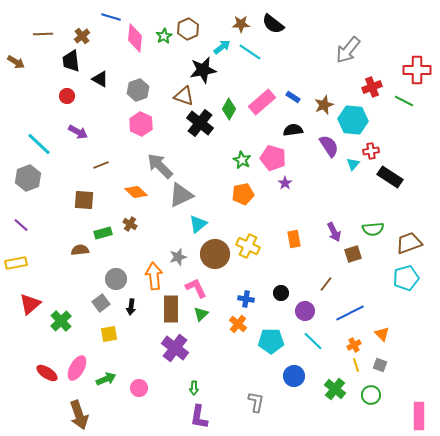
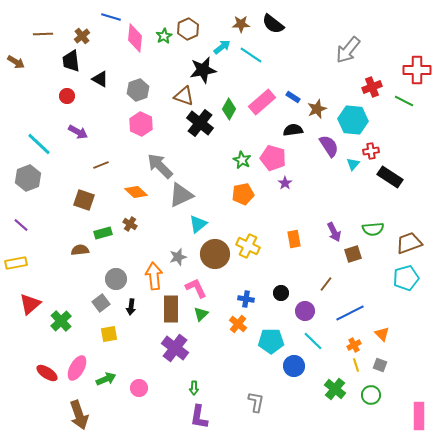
cyan line at (250, 52): moved 1 px right, 3 px down
brown star at (324, 105): moved 7 px left, 4 px down
brown square at (84, 200): rotated 15 degrees clockwise
blue circle at (294, 376): moved 10 px up
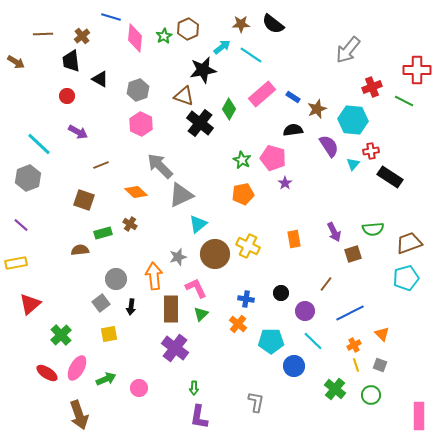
pink rectangle at (262, 102): moved 8 px up
green cross at (61, 321): moved 14 px down
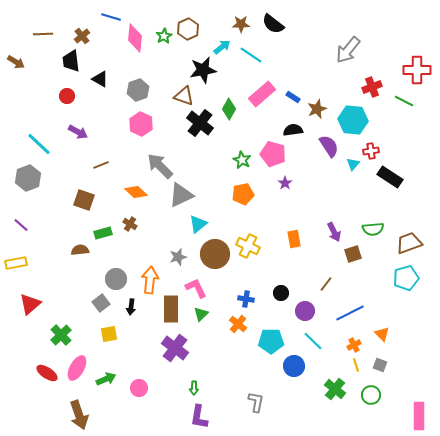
pink pentagon at (273, 158): moved 4 px up
orange arrow at (154, 276): moved 4 px left, 4 px down; rotated 12 degrees clockwise
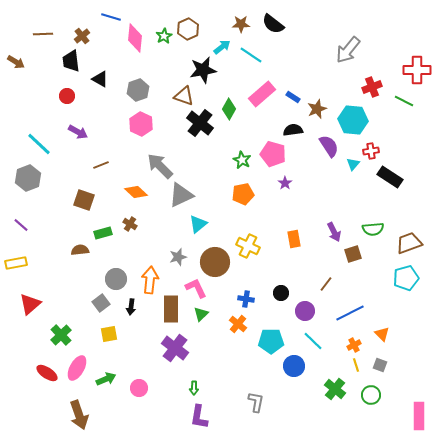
brown circle at (215, 254): moved 8 px down
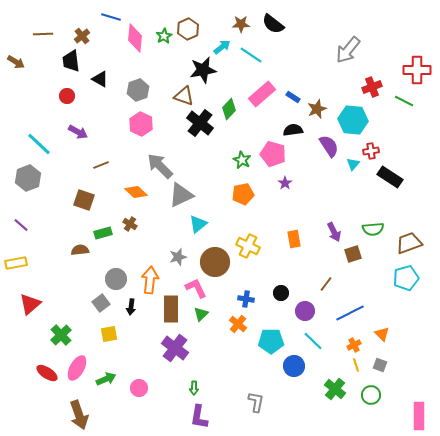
green diamond at (229, 109): rotated 15 degrees clockwise
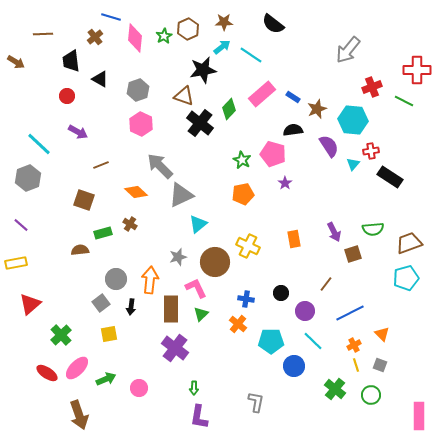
brown star at (241, 24): moved 17 px left, 2 px up
brown cross at (82, 36): moved 13 px right, 1 px down
pink ellipse at (77, 368): rotated 15 degrees clockwise
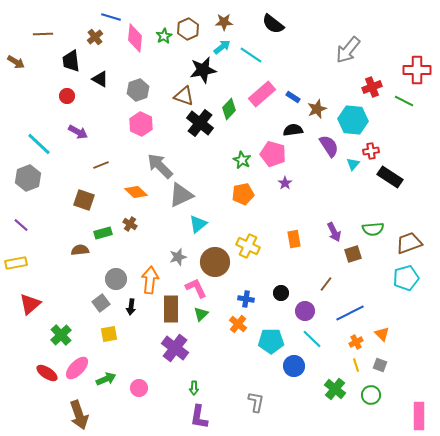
cyan line at (313, 341): moved 1 px left, 2 px up
orange cross at (354, 345): moved 2 px right, 3 px up
